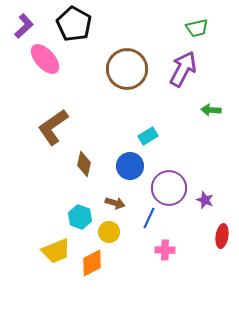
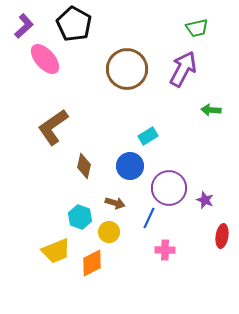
brown diamond: moved 2 px down
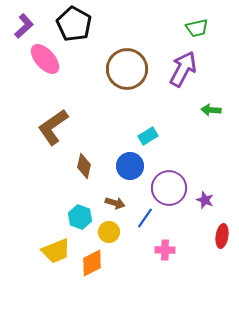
blue line: moved 4 px left; rotated 10 degrees clockwise
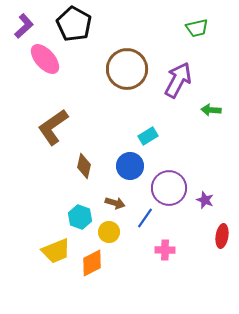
purple arrow: moved 5 px left, 11 px down
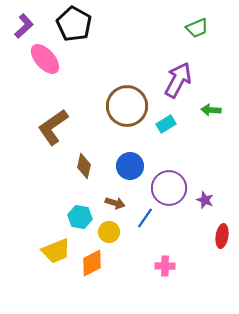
green trapezoid: rotated 10 degrees counterclockwise
brown circle: moved 37 px down
cyan rectangle: moved 18 px right, 12 px up
cyan hexagon: rotated 10 degrees counterclockwise
pink cross: moved 16 px down
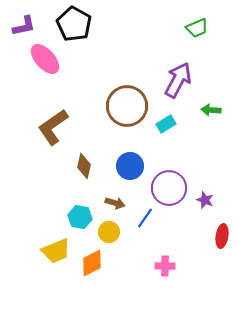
purple L-shape: rotated 30 degrees clockwise
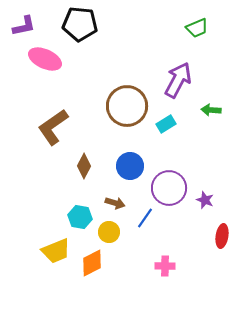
black pentagon: moved 6 px right; rotated 24 degrees counterclockwise
pink ellipse: rotated 24 degrees counterclockwise
brown diamond: rotated 15 degrees clockwise
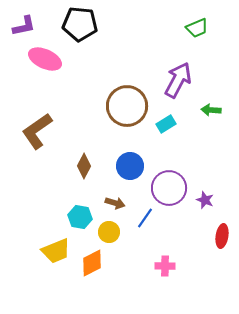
brown L-shape: moved 16 px left, 4 px down
